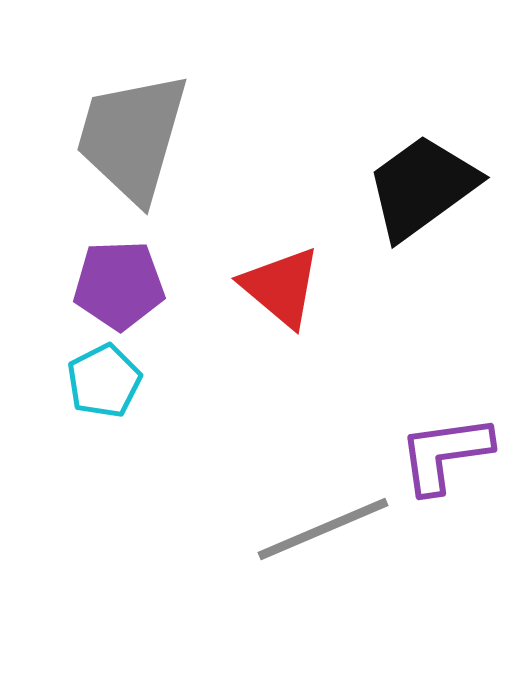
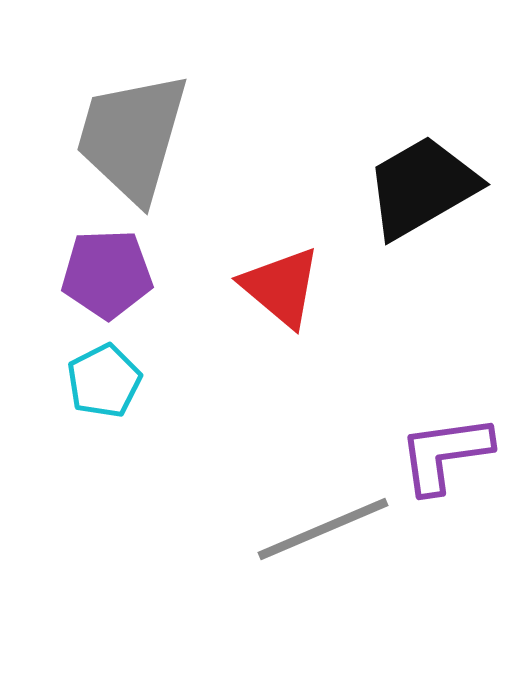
black trapezoid: rotated 6 degrees clockwise
purple pentagon: moved 12 px left, 11 px up
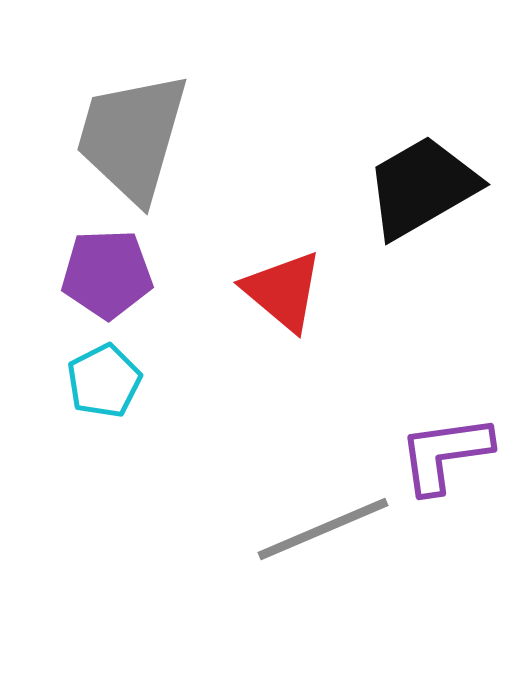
red triangle: moved 2 px right, 4 px down
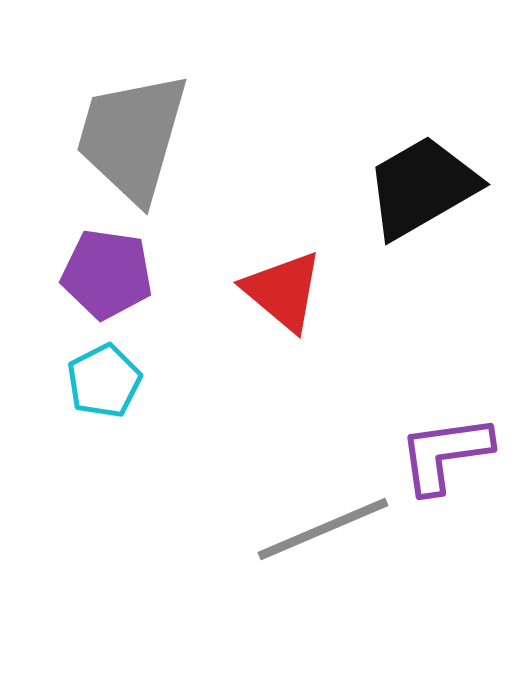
purple pentagon: rotated 10 degrees clockwise
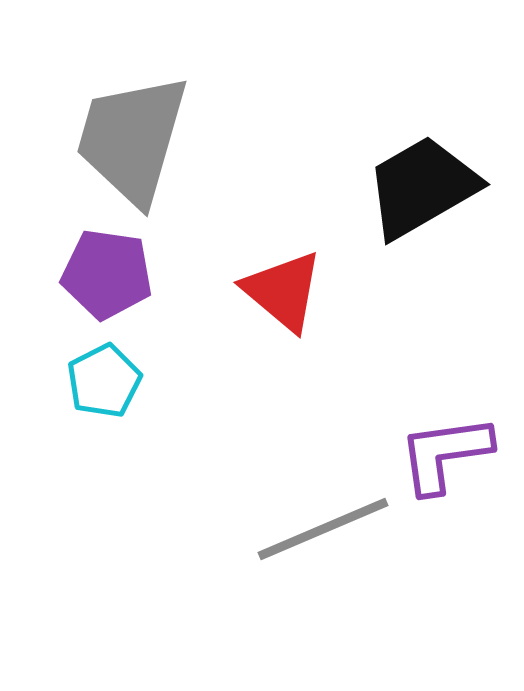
gray trapezoid: moved 2 px down
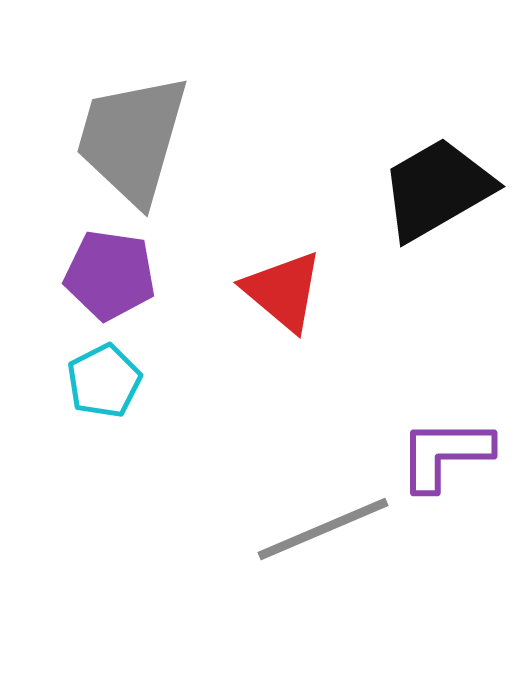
black trapezoid: moved 15 px right, 2 px down
purple pentagon: moved 3 px right, 1 px down
purple L-shape: rotated 8 degrees clockwise
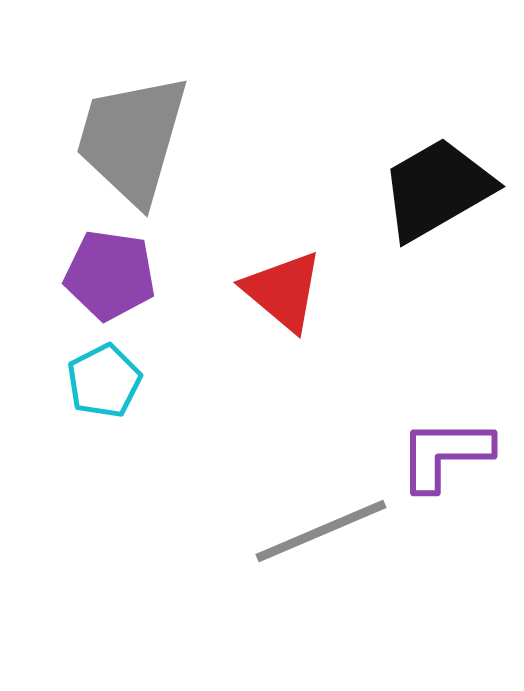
gray line: moved 2 px left, 2 px down
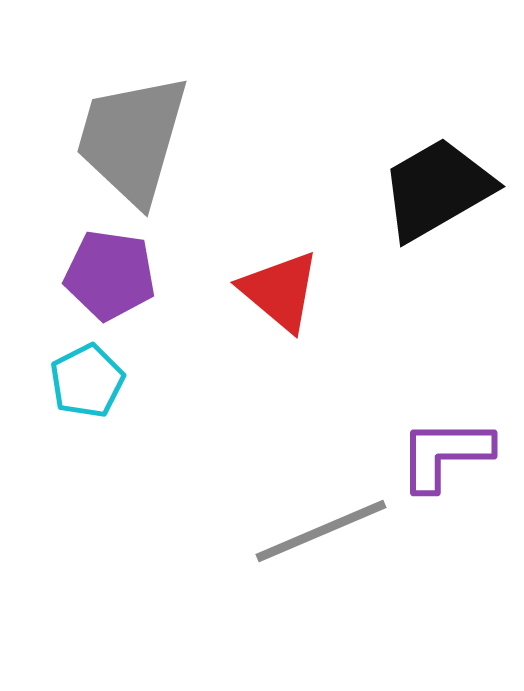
red triangle: moved 3 px left
cyan pentagon: moved 17 px left
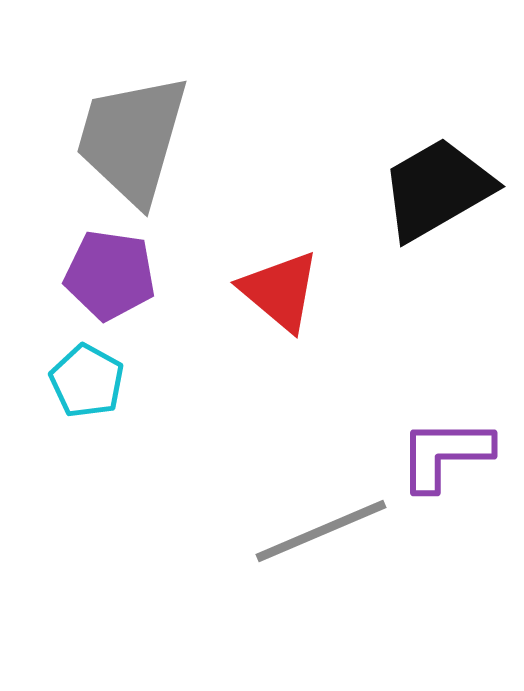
cyan pentagon: rotated 16 degrees counterclockwise
